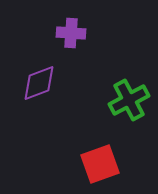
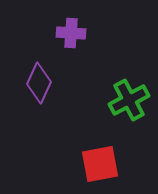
purple diamond: rotated 45 degrees counterclockwise
red square: rotated 9 degrees clockwise
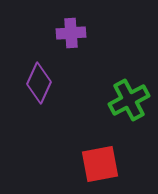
purple cross: rotated 8 degrees counterclockwise
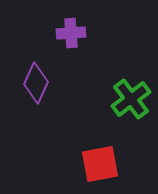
purple diamond: moved 3 px left
green cross: moved 2 px right, 1 px up; rotated 9 degrees counterclockwise
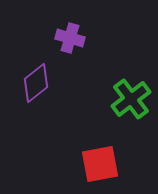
purple cross: moved 1 px left, 5 px down; rotated 20 degrees clockwise
purple diamond: rotated 27 degrees clockwise
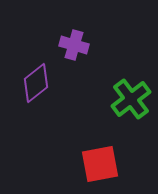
purple cross: moved 4 px right, 7 px down
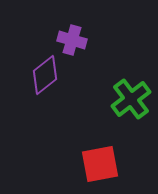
purple cross: moved 2 px left, 5 px up
purple diamond: moved 9 px right, 8 px up
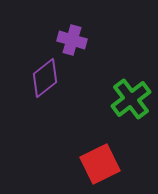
purple diamond: moved 3 px down
red square: rotated 15 degrees counterclockwise
